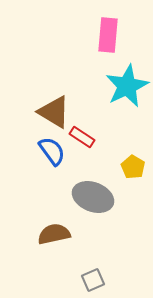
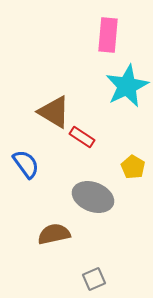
blue semicircle: moved 26 px left, 13 px down
gray square: moved 1 px right, 1 px up
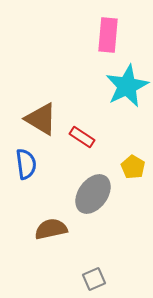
brown triangle: moved 13 px left, 7 px down
blue semicircle: rotated 28 degrees clockwise
gray ellipse: moved 3 px up; rotated 75 degrees counterclockwise
brown semicircle: moved 3 px left, 5 px up
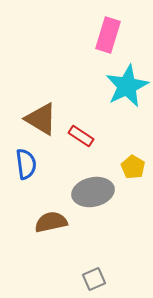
pink rectangle: rotated 12 degrees clockwise
red rectangle: moved 1 px left, 1 px up
gray ellipse: moved 2 px up; rotated 42 degrees clockwise
brown semicircle: moved 7 px up
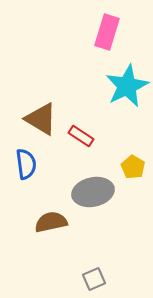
pink rectangle: moved 1 px left, 3 px up
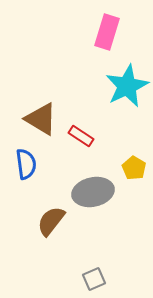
yellow pentagon: moved 1 px right, 1 px down
brown semicircle: moved 1 px up; rotated 40 degrees counterclockwise
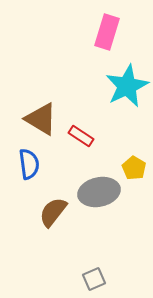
blue semicircle: moved 3 px right
gray ellipse: moved 6 px right
brown semicircle: moved 2 px right, 9 px up
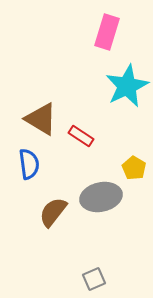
gray ellipse: moved 2 px right, 5 px down
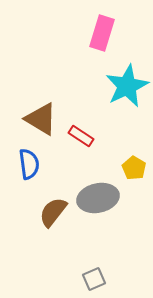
pink rectangle: moved 5 px left, 1 px down
gray ellipse: moved 3 px left, 1 px down
